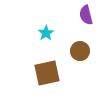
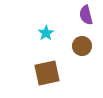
brown circle: moved 2 px right, 5 px up
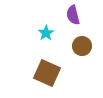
purple semicircle: moved 13 px left
brown square: rotated 36 degrees clockwise
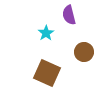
purple semicircle: moved 4 px left
brown circle: moved 2 px right, 6 px down
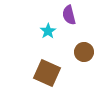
cyan star: moved 2 px right, 2 px up
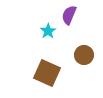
purple semicircle: rotated 36 degrees clockwise
brown circle: moved 3 px down
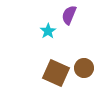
brown circle: moved 13 px down
brown square: moved 9 px right
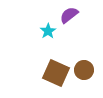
purple semicircle: rotated 30 degrees clockwise
brown circle: moved 2 px down
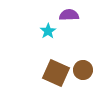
purple semicircle: rotated 36 degrees clockwise
brown circle: moved 1 px left
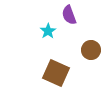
purple semicircle: rotated 108 degrees counterclockwise
brown circle: moved 8 px right, 20 px up
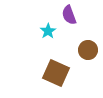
brown circle: moved 3 px left
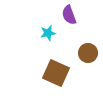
cyan star: moved 2 px down; rotated 21 degrees clockwise
brown circle: moved 3 px down
